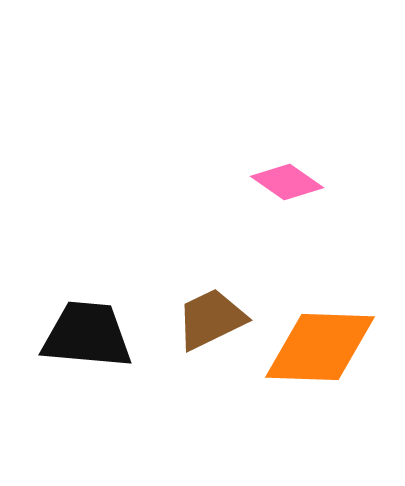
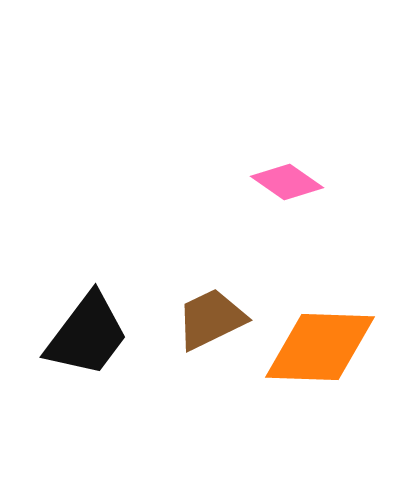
black trapezoid: rotated 122 degrees clockwise
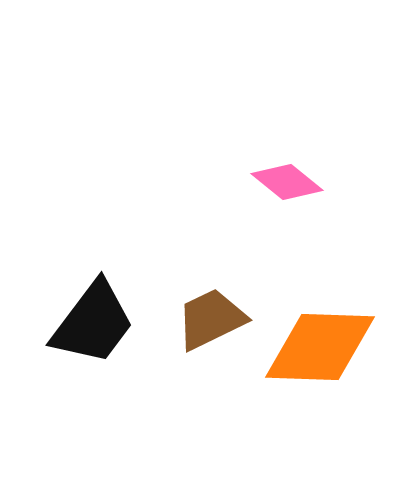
pink diamond: rotated 4 degrees clockwise
black trapezoid: moved 6 px right, 12 px up
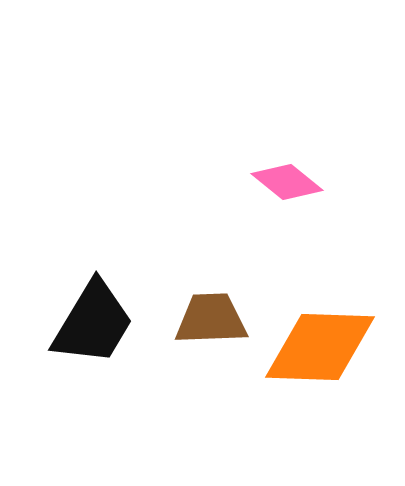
brown trapezoid: rotated 24 degrees clockwise
black trapezoid: rotated 6 degrees counterclockwise
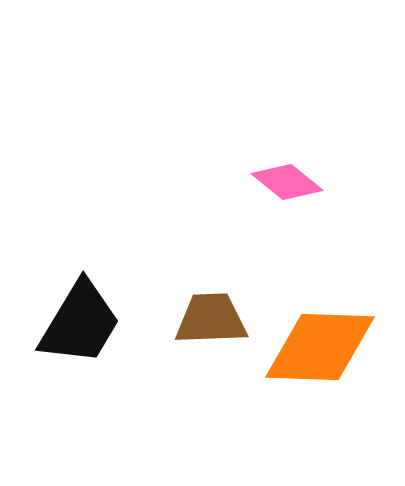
black trapezoid: moved 13 px left
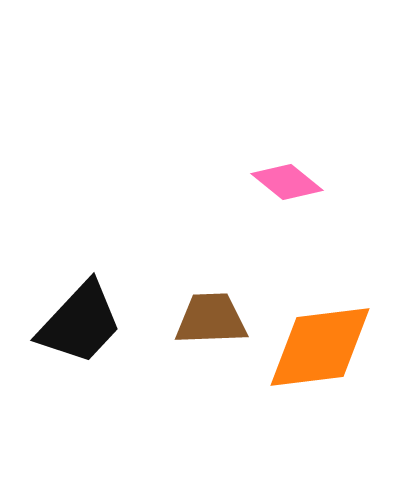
black trapezoid: rotated 12 degrees clockwise
orange diamond: rotated 9 degrees counterclockwise
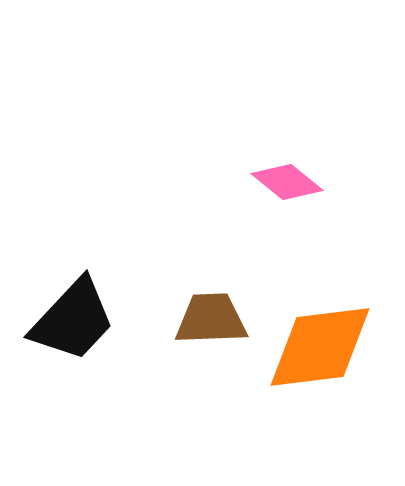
black trapezoid: moved 7 px left, 3 px up
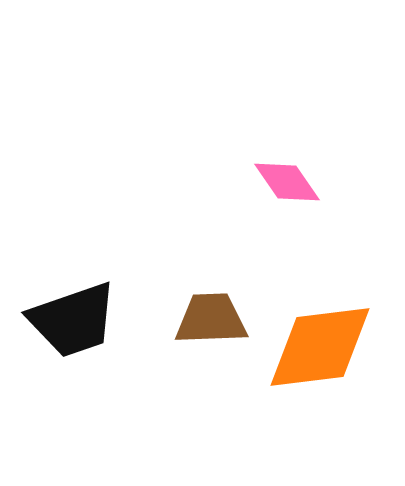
pink diamond: rotated 16 degrees clockwise
black trapezoid: rotated 28 degrees clockwise
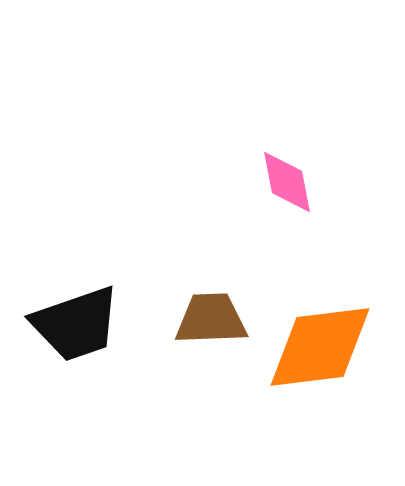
pink diamond: rotated 24 degrees clockwise
black trapezoid: moved 3 px right, 4 px down
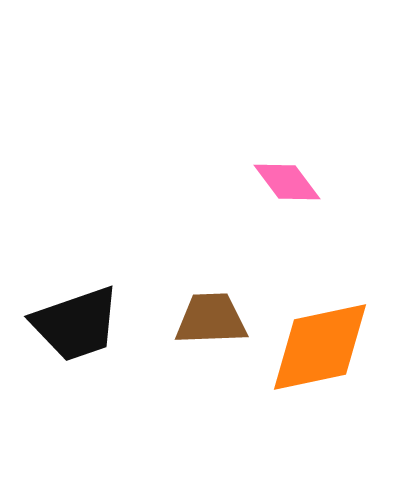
pink diamond: rotated 26 degrees counterclockwise
orange diamond: rotated 5 degrees counterclockwise
